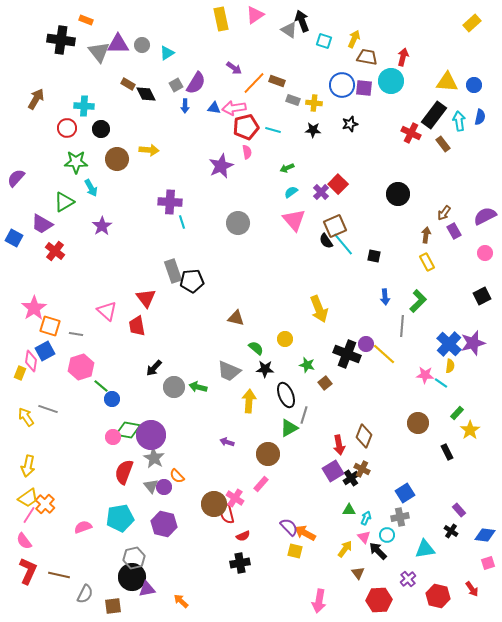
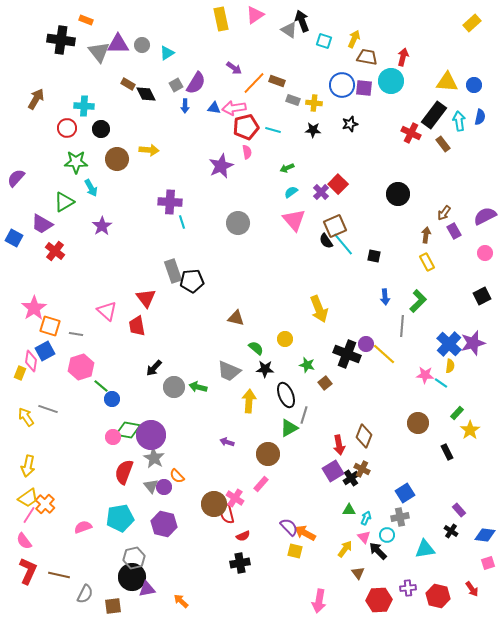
purple cross at (408, 579): moved 9 px down; rotated 35 degrees clockwise
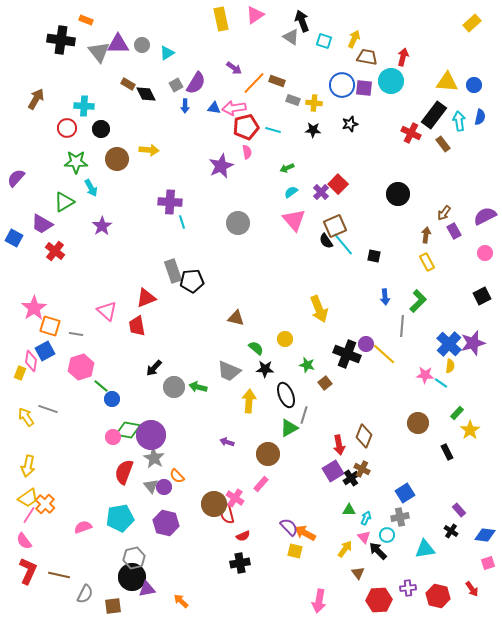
gray triangle at (289, 30): moved 2 px right, 7 px down
red triangle at (146, 298): rotated 45 degrees clockwise
purple hexagon at (164, 524): moved 2 px right, 1 px up
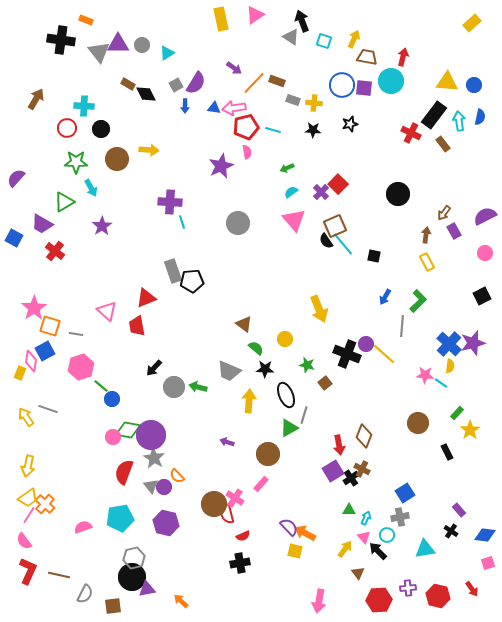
blue arrow at (385, 297): rotated 35 degrees clockwise
brown triangle at (236, 318): moved 8 px right, 6 px down; rotated 24 degrees clockwise
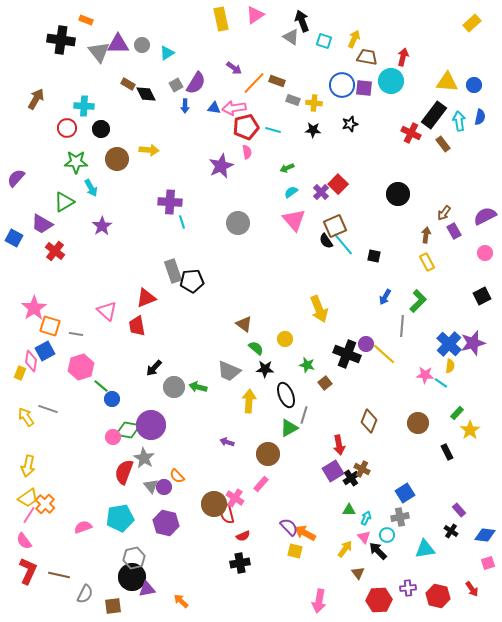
purple circle at (151, 435): moved 10 px up
brown diamond at (364, 436): moved 5 px right, 15 px up
gray star at (154, 458): moved 10 px left
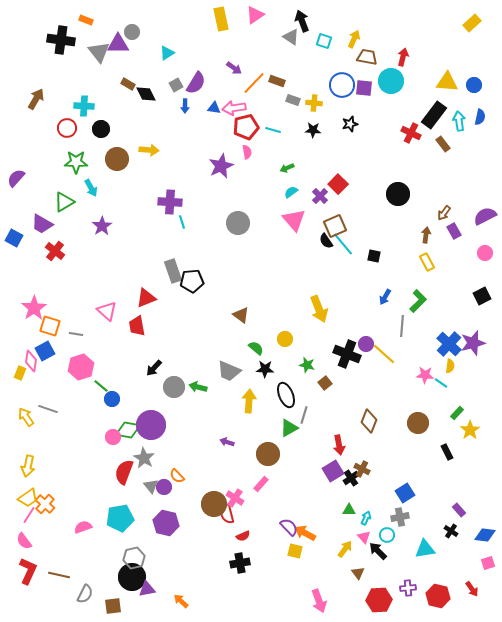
gray circle at (142, 45): moved 10 px left, 13 px up
purple cross at (321, 192): moved 1 px left, 4 px down
brown triangle at (244, 324): moved 3 px left, 9 px up
pink arrow at (319, 601): rotated 30 degrees counterclockwise
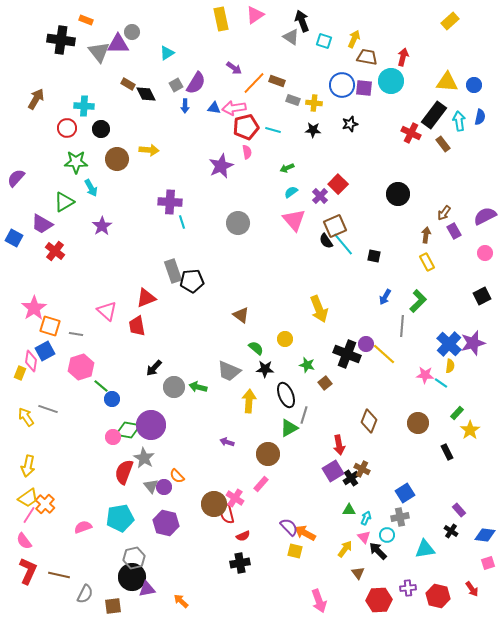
yellow rectangle at (472, 23): moved 22 px left, 2 px up
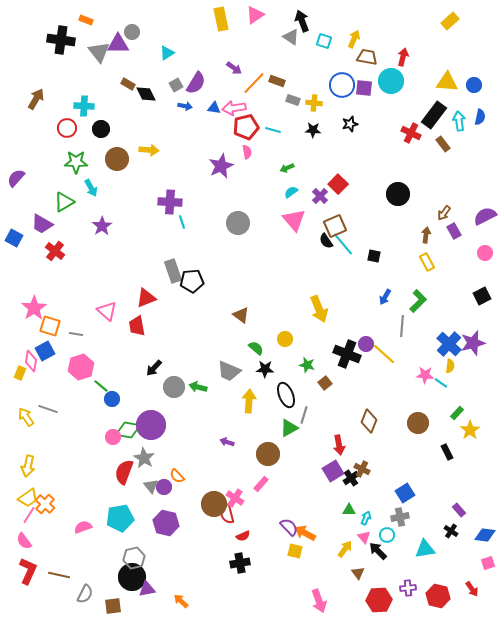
blue arrow at (185, 106): rotated 80 degrees counterclockwise
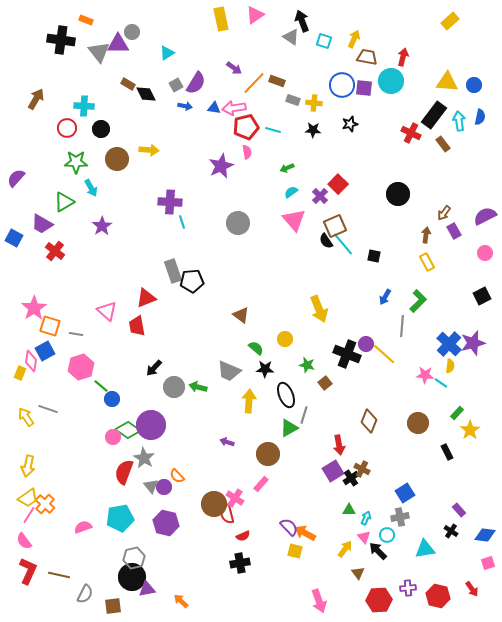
green diamond at (128, 430): rotated 25 degrees clockwise
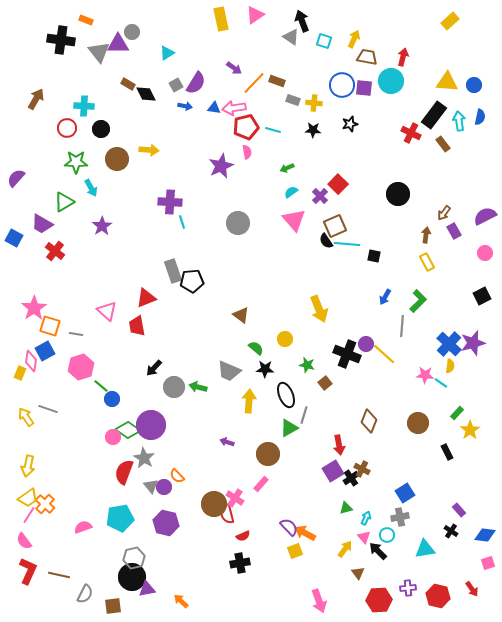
cyan line at (343, 244): moved 4 px right; rotated 45 degrees counterclockwise
green triangle at (349, 510): moved 3 px left, 2 px up; rotated 16 degrees counterclockwise
yellow square at (295, 551): rotated 35 degrees counterclockwise
